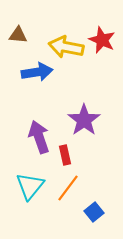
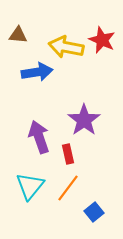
red rectangle: moved 3 px right, 1 px up
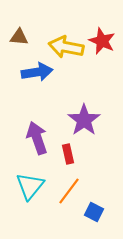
brown triangle: moved 1 px right, 2 px down
red star: moved 1 px down
purple arrow: moved 2 px left, 1 px down
orange line: moved 1 px right, 3 px down
blue square: rotated 24 degrees counterclockwise
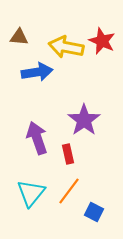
cyan triangle: moved 1 px right, 7 px down
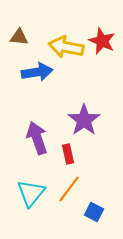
orange line: moved 2 px up
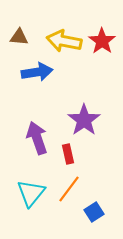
red star: rotated 12 degrees clockwise
yellow arrow: moved 2 px left, 6 px up
blue square: rotated 30 degrees clockwise
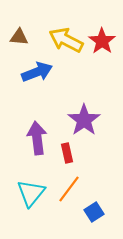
yellow arrow: moved 2 px right, 1 px up; rotated 16 degrees clockwise
blue arrow: rotated 12 degrees counterclockwise
purple arrow: rotated 12 degrees clockwise
red rectangle: moved 1 px left, 1 px up
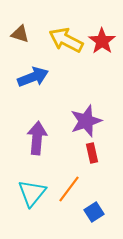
brown triangle: moved 1 px right, 3 px up; rotated 12 degrees clockwise
blue arrow: moved 4 px left, 5 px down
purple star: moved 2 px right, 1 px down; rotated 16 degrees clockwise
purple arrow: rotated 12 degrees clockwise
red rectangle: moved 25 px right
cyan triangle: moved 1 px right
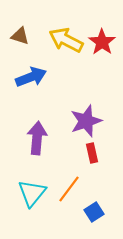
brown triangle: moved 2 px down
red star: moved 1 px down
blue arrow: moved 2 px left
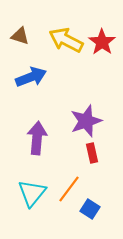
blue square: moved 4 px left, 3 px up; rotated 24 degrees counterclockwise
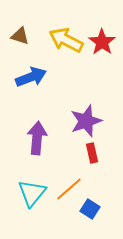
orange line: rotated 12 degrees clockwise
